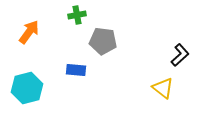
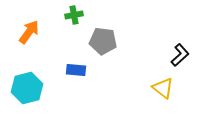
green cross: moved 3 px left
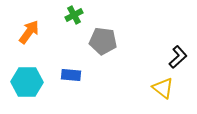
green cross: rotated 18 degrees counterclockwise
black L-shape: moved 2 px left, 2 px down
blue rectangle: moved 5 px left, 5 px down
cyan hexagon: moved 6 px up; rotated 16 degrees clockwise
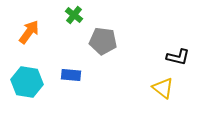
green cross: rotated 24 degrees counterclockwise
black L-shape: rotated 55 degrees clockwise
cyan hexagon: rotated 8 degrees clockwise
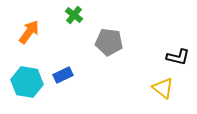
gray pentagon: moved 6 px right, 1 px down
blue rectangle: moved 8 px left; rotated 30 degrees counterclockwise
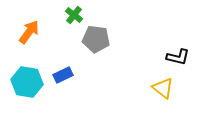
gray pentagon: moved 13 px left, 3 px up
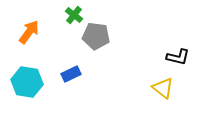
gray pentagon: moved 3 px up
blue rectangle: moved 8 px right, 1 px up
